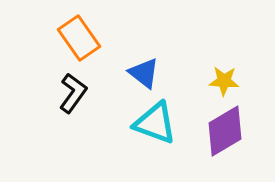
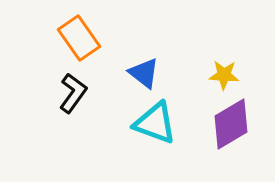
yellow star: moved 6 px up
purple diamond: moved 6 px right, 7 px up
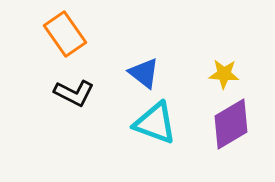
orange rectangle: moved 14 px left, 4 px up
yellow star: moved 1 px up
black L-shape: moved 1 px right; rotated 81 degrees clockwise
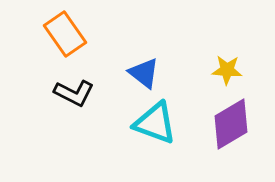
yellow star: moved 3 px right, 4 px up
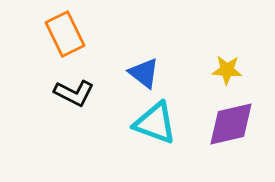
orange rectangle: rotated 9 degrees clockwise
purple diamond: rotated 18 degrees clockwise
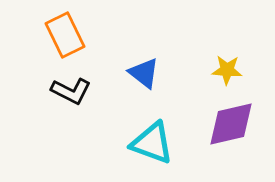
orange rectangle: moved 1 px down
black L-shape: moved 3 px left, 2 px up
cyan triangle: moved 3 px left, 20 px down
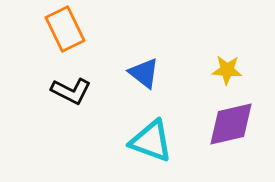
orange rectangle: moved 6 px up
cyan triangle: moved 1 px left, 2 px up
